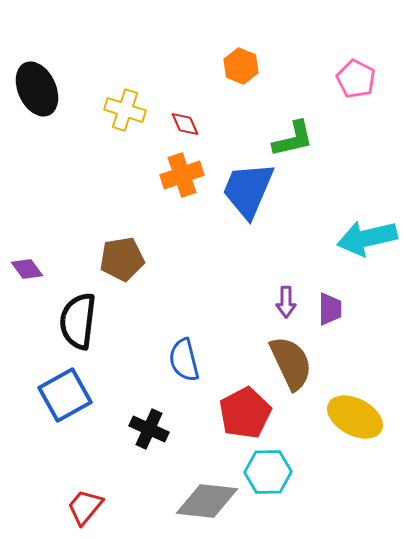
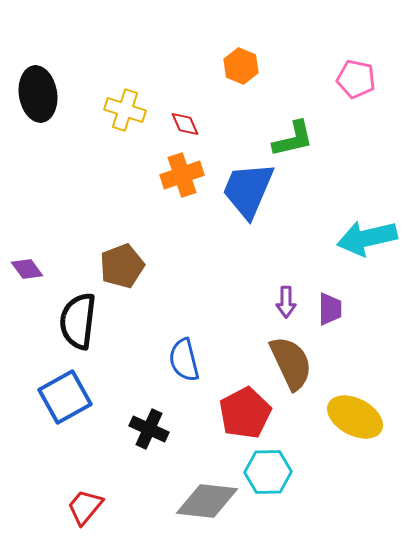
pink pentagon: rotated 15 degrees counterclockwise
black ellipse: moved 1 px right, 5 px down; rotated 16 degrees clockwise
brown pentagon: moved 7 px down; rotated 12 degrees counterclockwise
blue square: moved 2 px down
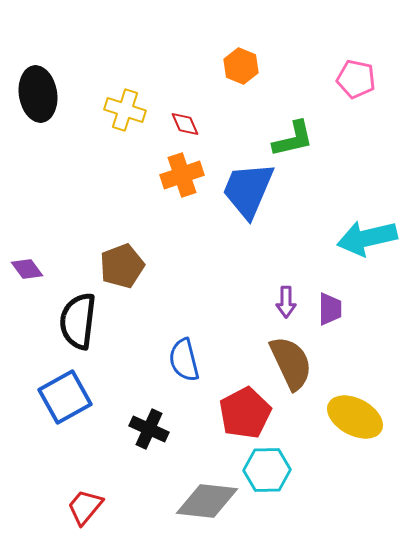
cyan hexagon: moved 1 px left, 2 px up
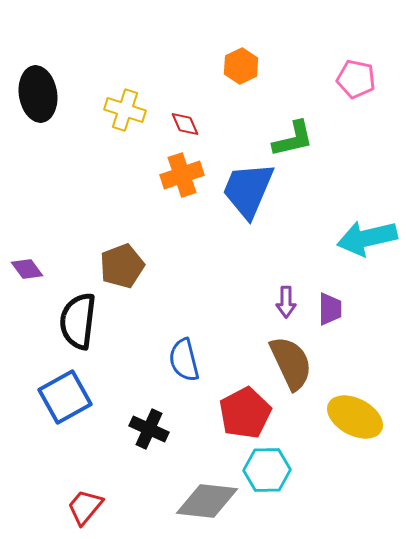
orange hexagon: rotated 12 degrees clockwise
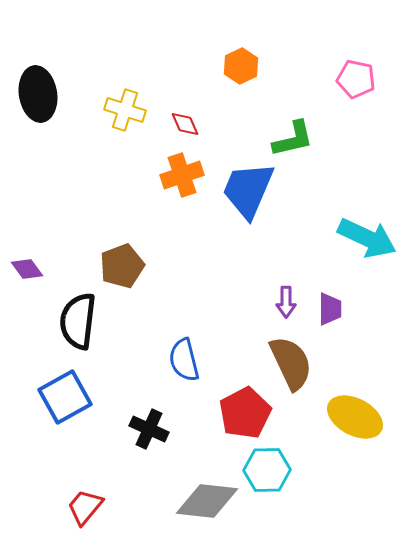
cyan arrow: rotated 142 degrees counterclockwise
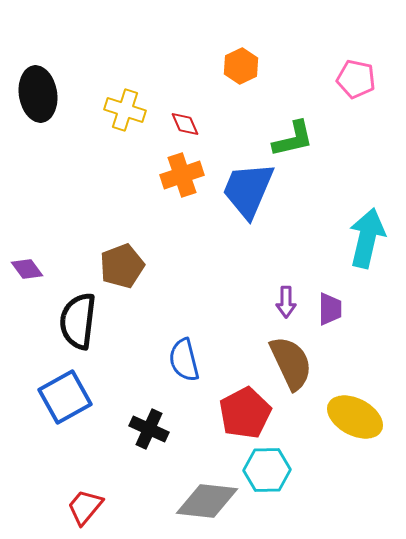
cyan arrow: rotated 102 degrees counterclockwise
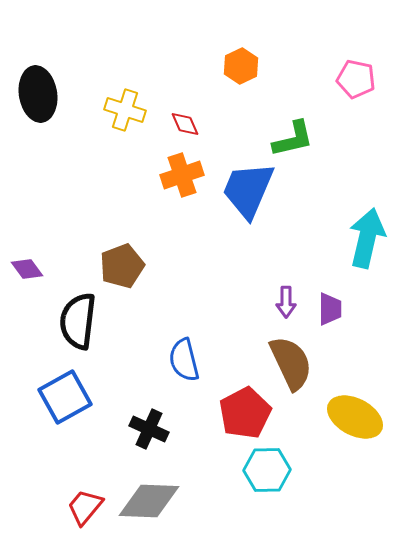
gray diamond: moved 58 px left; rotated 4 degrees counterclockwise
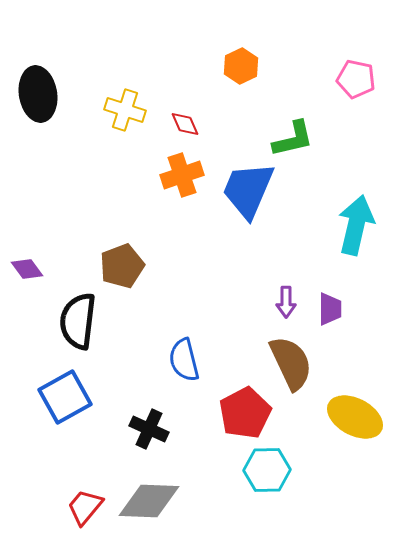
cyan arrow: moved 11 px left, 13 px up
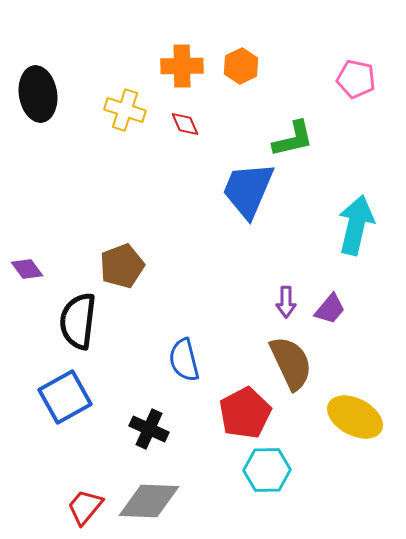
orange cross: moved 109 px up; rotated 18 degrees clockwise
purple trapezoid: rotated 40 degrees clockwise
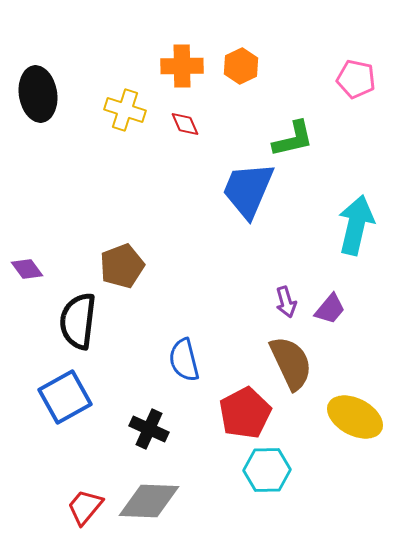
purple arrow: rotated 16 degrees counterclockwise
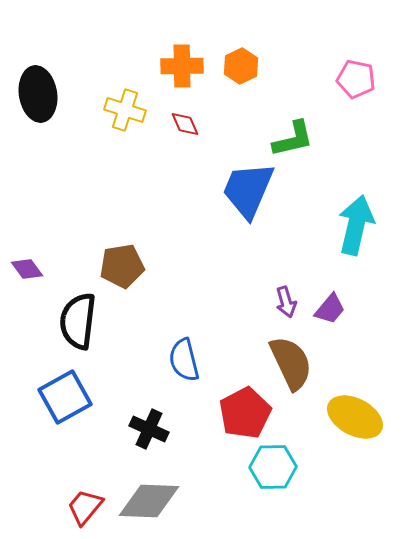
brown pentagon: rotated 12 degrees clockwise
cyan hexagon: moved 6 px right, 3 px up
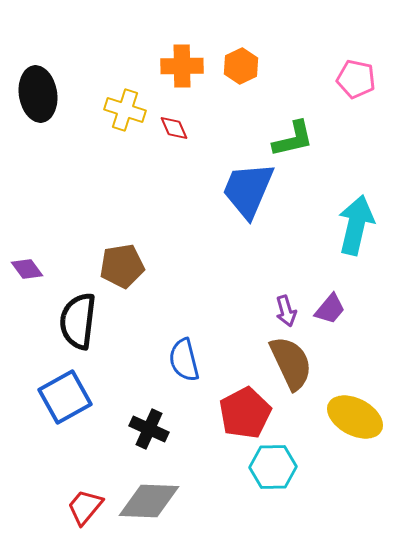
red diamond: moved 11 px left, 4 px down
purple arrow: moved 9 px down
